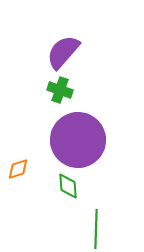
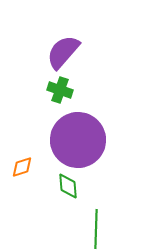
orange diamond: moved 4 px right, 2 px up
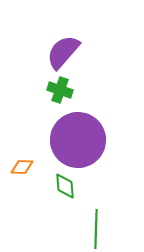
orange diamond: rotated 20 degrees clockwise
green diamond: moved 3 px left
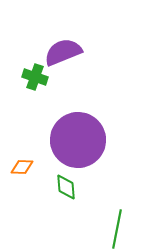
purple semicircle: rotated 27 degrees clockwise
green cross: moved 25 px left, 13 px up
green diamond: moved 1 px right, 1 px down
green line: moved 21 px right; rotated 9 degrees clockwise
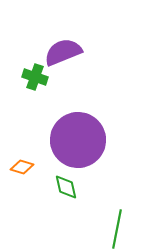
orange diamond: rotated 15 degrees clockwise
green diamond: rotated 8 degrees counterclockwise
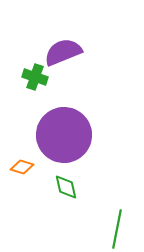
purple circle: moved 14 px left, 5 px up
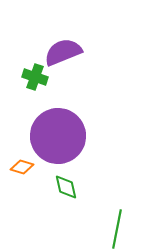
purple circle: moved 6 px left, 1 px down
